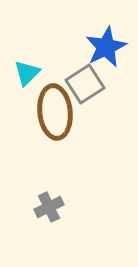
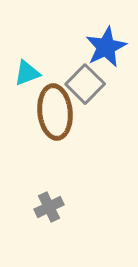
cyan triangle: rotated 24 degrees clockwise
gray square: rotated 12 degrees counterclockwise
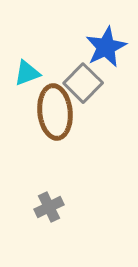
gray square: moved 2 px left, 1 px up
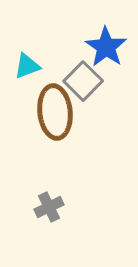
blue star: rotated 12 degrees counterclockwise
cyan triangle: moved 7 px up
gray square: moved 2 px up
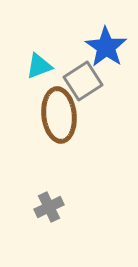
cyan triangle: moved 12 px right
gray square: rotated 12 degrees clockwise
brown ellipse: moved 4 px right, 3 px down
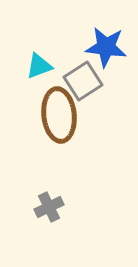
blue star: rotated 27 degrees counterclockwise
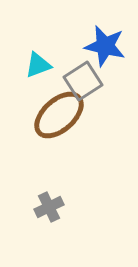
blue star: moved 1 px left, 1 px up; rotated 6 degrees clockwise
cyan triangle: moved 1 px left, 1 px up
brown ellipse: rotated 54 degrees clockwise
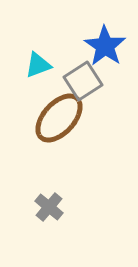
blue star: rotated 21 degrees clockwise
brown ellipse: moved 3 px down; rotated 6 degrees counterclockwise
gray cross: rotated 24 degrees counterclockwise
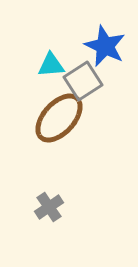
blue star: rotated 9 degrees counterclockwise
cyan triangle: moved 13 px right; rotated 16 degrees clockwise
gray cross: rotated 16 degrees clockwise
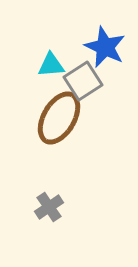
blue star: moved 1 px down
brown ellipse: rotated 12 degrees counterclockwise
